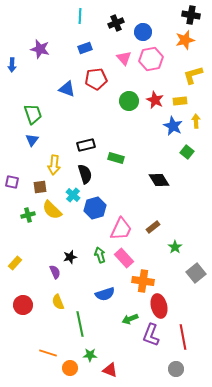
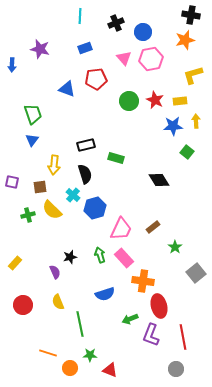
blue star at (173, 126): rotated 30 degrees counterclockwise
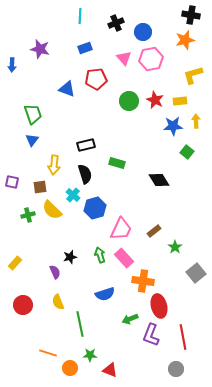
green rectangle at (116, 158): moved 1 px right, 5 px down
brown rectangle at (153, 227): moved 1 px right, 4 px down
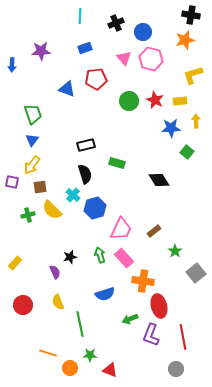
purple star at (40, 49): moved 1 px right, 2 px down; rotated 18 degrees counterclockwise
pink hexagon at (151, 59): rotated 25 degrees clockwise
blue star at (173, 126): moved 2 px left, 2 px down
yellow arrow at (54, 165): moved 22 px left; rotated 30 degrees clockwise
green star at (175, 247): moved 4 px down
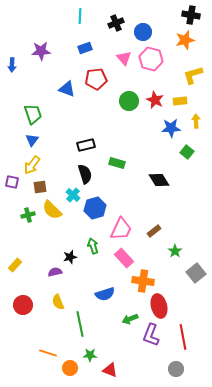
green arrow at (100, 255): moved 7 px left, 9 px up
yellow rectangle at (15, 263): moved 2 px down
purple semicircle at (55, 272): rotated 80 degrees counterclockwise
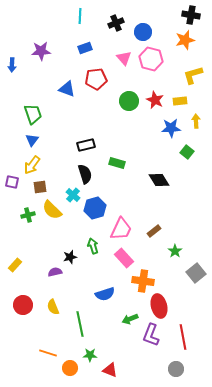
yellow semicircle at (58, 302): moved 5 px left, 5 px down
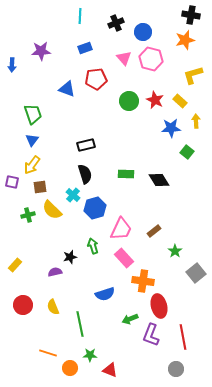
yellow rectangle at (180, 101): rotated 48 degrees clockwise
green rectangle at (117, 163): moved 9 px right, 11 px down; rotated 14 degrees counterclockwise
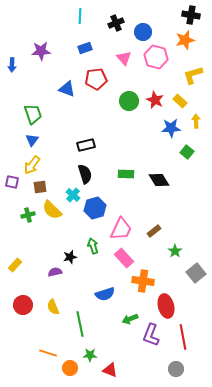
pink hexagon at (151, 59): moved 5 px right, 2 px up
red ellipse at (159, 306): moved 7 px right
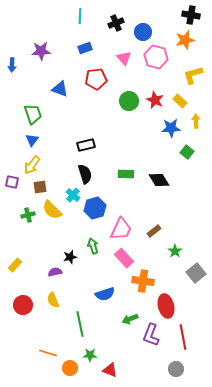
blue triangle at (67, 89): moved 7 px left
yellow semicircle at (53, 307): moved 7 px up
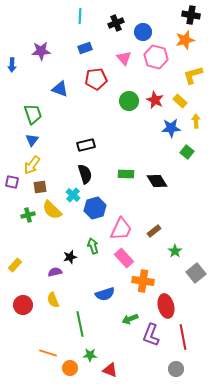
black diamond at (159, 180): moved 2 px left, 1 px down
